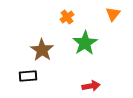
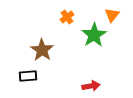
orange triangle: moved 1 px left, 1 px down
green star: moved 9 px right, 8 px up
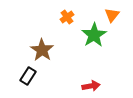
black rectangle: rotated 54 degrees counterclockwise
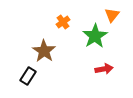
orange cross: moved 4 px left, 5 px down
green star: moved 1 px right, 1 px down
brown star: moved 2 px right, 1 px down
red arrow: moved 13 px right, 17 px up
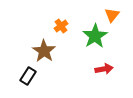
orange cross: moved 2 px left, 4 px down
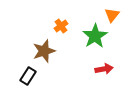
brown star: rotated 20 degrees clockwise
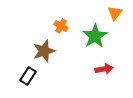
orange triangle: moved 3 px right, 2 px up
orange cross: rotated 24 degrees counterclockwise
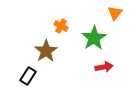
green star: moved 1 px left, 2 px down
brown star: moved 2 px right; rotated 15 degrees counterclockwise
red arrow: moved 2 px up
